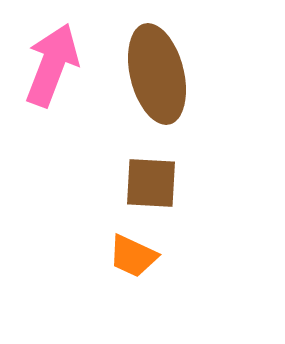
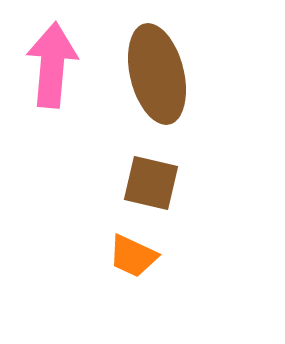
pink arrow: rotated 16 degrees counterclockwise
brown square: rotated 10 degrees clockwise
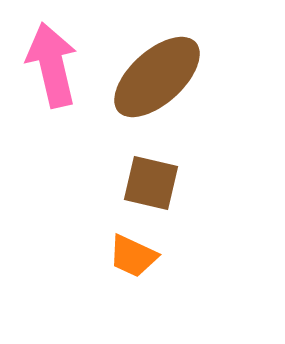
pink arrow: rotated 18 degrees counterclockwise
brown ellipse: moved 3 px down; rotated 62 degrees clockwise
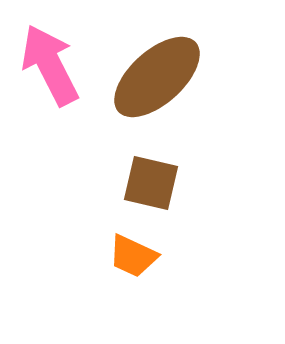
pink arrow: moved 2 px left; rotated 14 degrees counterclockwise
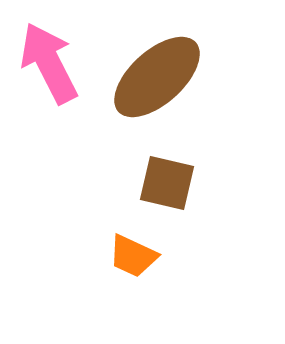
pink arrow: moved 1 px left, 2 px up
brown square: moved 16 px right
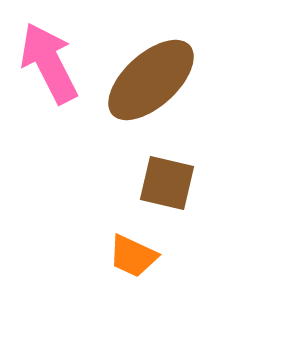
brown ellipse: moved 6 px left, 3 px down
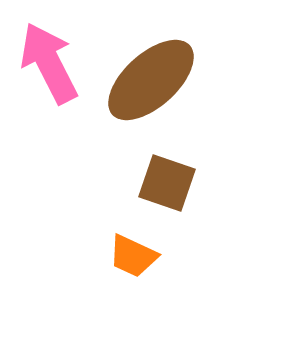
brown square: rotated 6 degrees clockwise
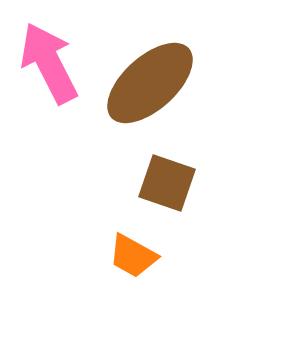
brown ellipse: moved 1 px left, 3 px down
orange trapezoid: rotated 4 degrees clockwise
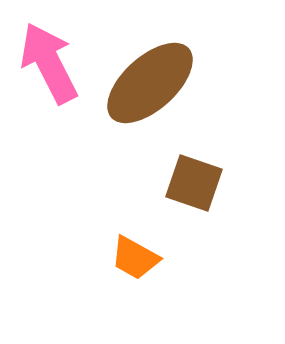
brown square: moved 27 px right
orange trapezoid: moved 2 px right, 2 px down
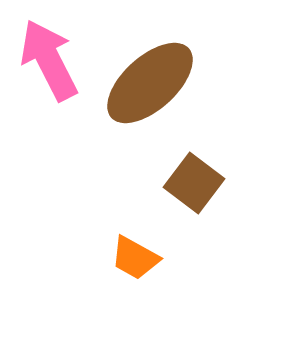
pink arrow: moved 3 px up
brown square: rotated 18 degrees clockwise
